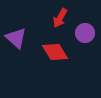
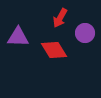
purple triangle: moved 2 px right, 1 px up; rotated 40 degrees counterclockwise
red diamond: moved 1 px left, 2 px up
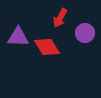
red diamond: moved 7 px left, 3 px up
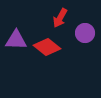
purple triangle: moved 2 px left, 3 px down
red diamond: rotated 20 degrees counterclockwise
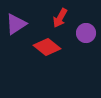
purple circle: moved 1 px right
purple triangle: moved 16 px up; rotated 35 degrees counterclockwise
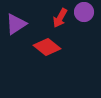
purple circle: moved 2 px left, 21 px up
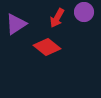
red arrow: moved 3 px left
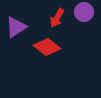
purple triangle: moved 3 px down
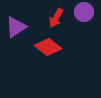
red arrow: moved 1 px left
red diamond: moved 1 px right
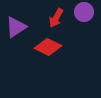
red diamond: rotated 12 degrees counterclockwise
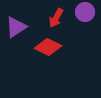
purple circle: moved 1 px right
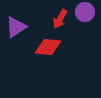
red arrow: moved 4 px right, 1 px down
red diamond: rotated 20 degrees counterclockwise
